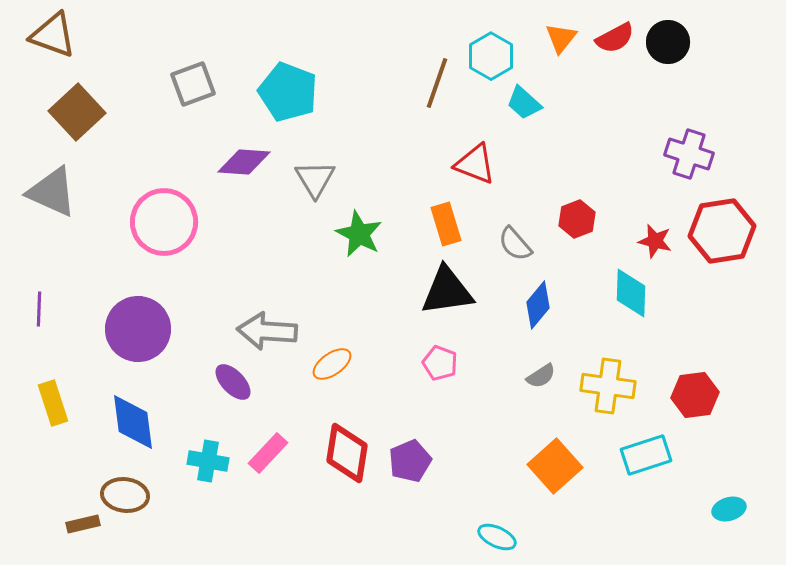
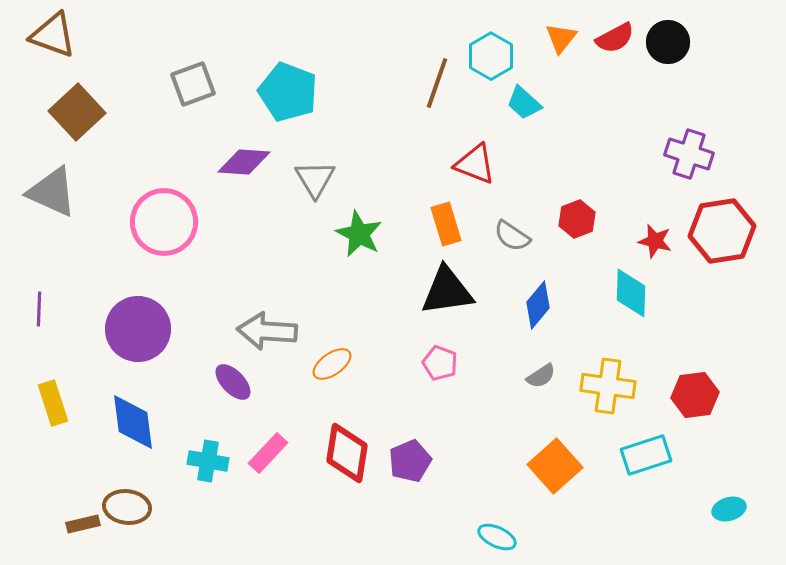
gray semicircle at (515, 244): moved 3 px left, 8 px up; rotated 15 degrees counterclockwise
brown ellipse at (125, 495): moved 2 px right, 12 px down
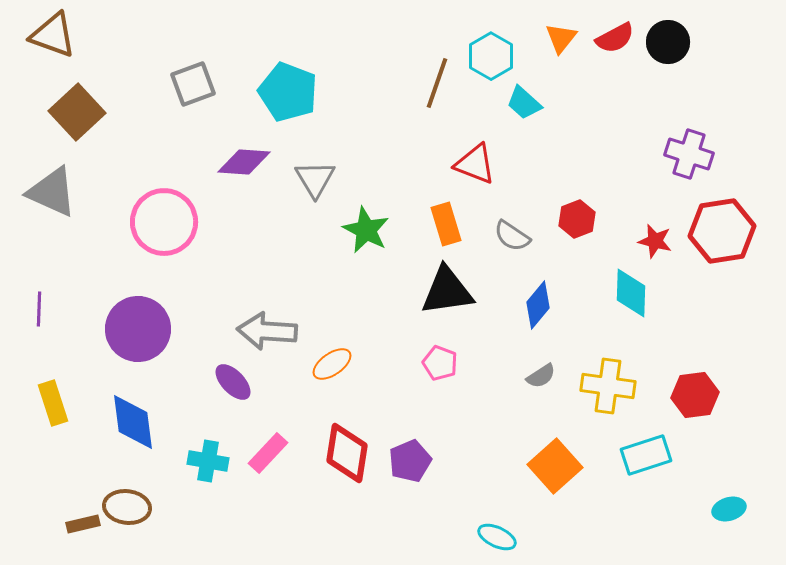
green star at (359, 234): moved 7 px right, 4 px up
